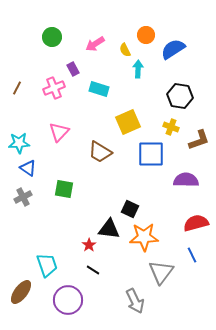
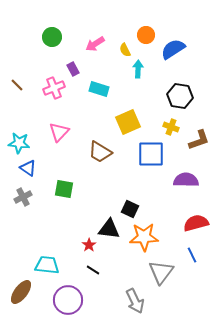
brown line: moved 3 px up; rotated 72 degrees counterclockwise
cyan star: rotated 10 degrees clockwise
cyan trapezoid: rotated 65 degrees counterclockwise
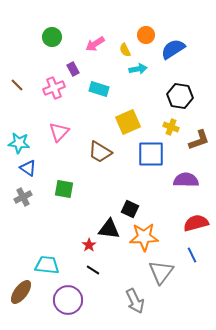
cyan arrow: rotated 78 degrees clockwise
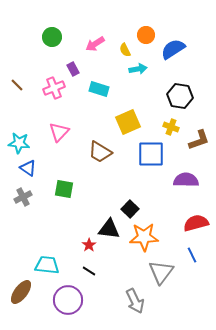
black square: rotated 18 degrees clockwise
black line: moved 4 px left, 1 px down
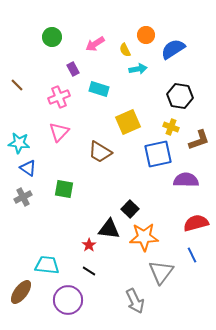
pink cross: moved 5 px right, 9 px down
blue square: moved 7 px right; rotated 12 degrees counterclockwise
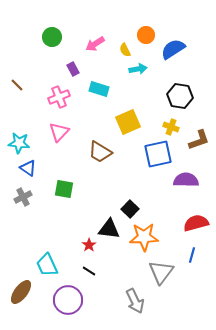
blue line: rotated 42 degrees clockwise
cyan trapezoid: rotated 120 degrees counterclockwise
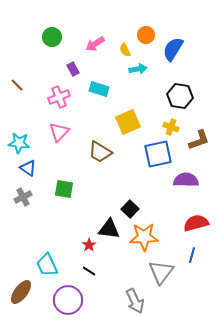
blue semicircle: rotated 25 degrees counterclockwise
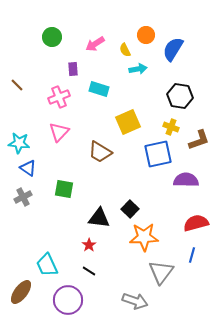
purple rectangle: rotated 24 degrees clockwise
black triangle: moved 10 px left, 11 px up
gray arrow: rotated 45 degrees counterclockwise
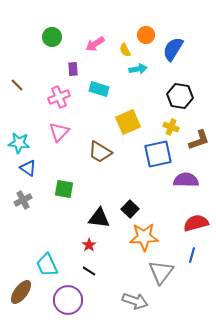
gray cross: moved 3 px down
